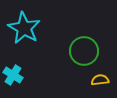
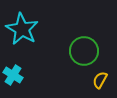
cyan star: moved 2 px left, 1 px down
yellow semicircle: rotated 54 degrees counterclockwise
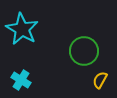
cyan cross: moved 8 px right, 5 px down
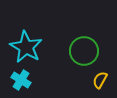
cyan star: moved 4 px right, 18 px down
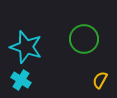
cyan star: rotated 12 degrees counterclockwise
green circle: moved 12 px up
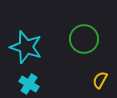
cyan cross: moved 8 px right, 4 px down
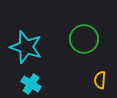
yellow semicircle: rotated 24 degrees counterclockwise
cyan cross: moved 2 px right
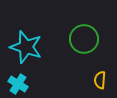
cyan cross: moved 13 px left
